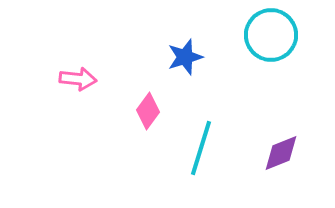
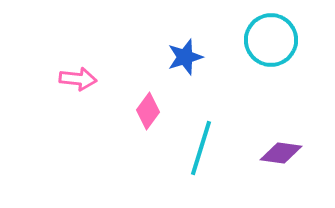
cyan circle: moved 5 px down
purple diamond: rotated 30 degrees clockwise
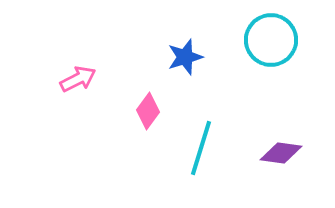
pink arrow: rotated 33 degrees counterclockwise
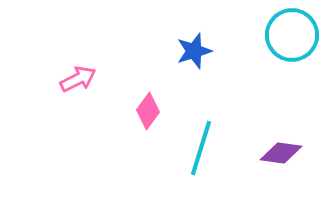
cyan circle: moved 21 px right, 5 px up
blue star: moved 9 px right, 6 px up
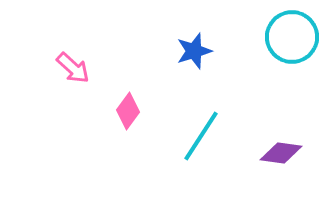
cyan circle: moved 2 px down
pink arrow: moved 5 px left, 11 px up; rotated 69 degrees clockwise
pink diamond: moved 20 px left
cyan line: moved 12 px up; rotated 16 degrees clockwise
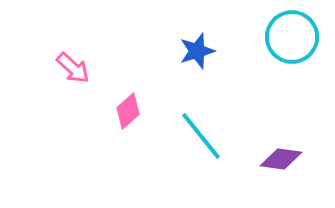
blue star: moved 3 px right
pink diamond: rotated 12 degrees clockwise
cyan line: rotated 72 degrees counterclockwise
purple diamond: moved 6 px down
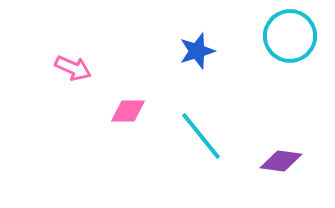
cyan circle: moved 2 px left, 1 px up
pink arrow: rotated 18 degrees counterclockwise
pink diamond: rotated 42 degrees clockwise
purple diamond: moved 2 px down
